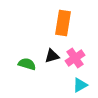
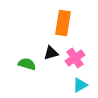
black triangle: moved 1 px left, 3 px up
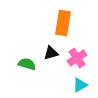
pink cross: moved 2 px right
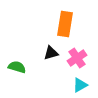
orange rectangle: moved 2 px right, 1 px down
green semicircle: moved 10 px left, 3 px down
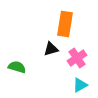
black triangle: moved 4 px up
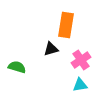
orange rectangle: moved 1 px right, 1 px down
pink cross: moved 4 px right, 2 px down
cyan triangle: rotated 21 degrees clockwise
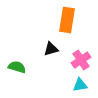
orange rectangle: moved 1 px right, 5 px up
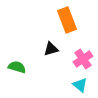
orange rectangle: rotated 30 degrees counterclockwise
pink cross: moved 2 px right, 1 px up
cyan triangle: rotated 49 degrees clockwise
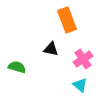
black triangle: rotated 28 degrees clockwise
